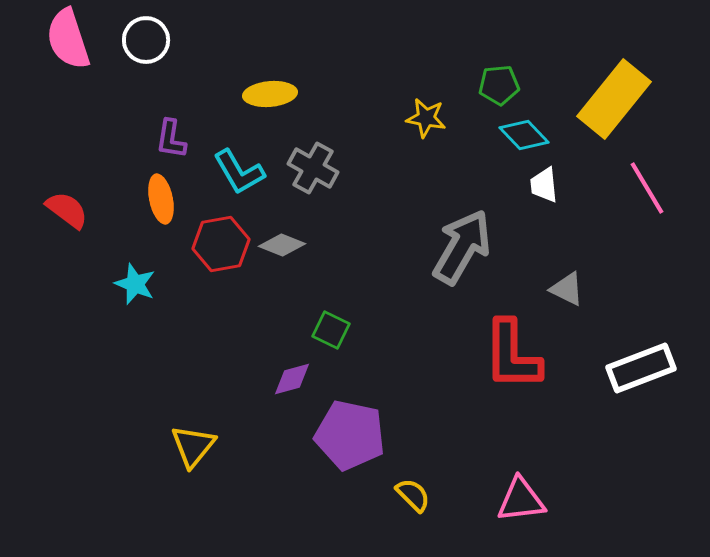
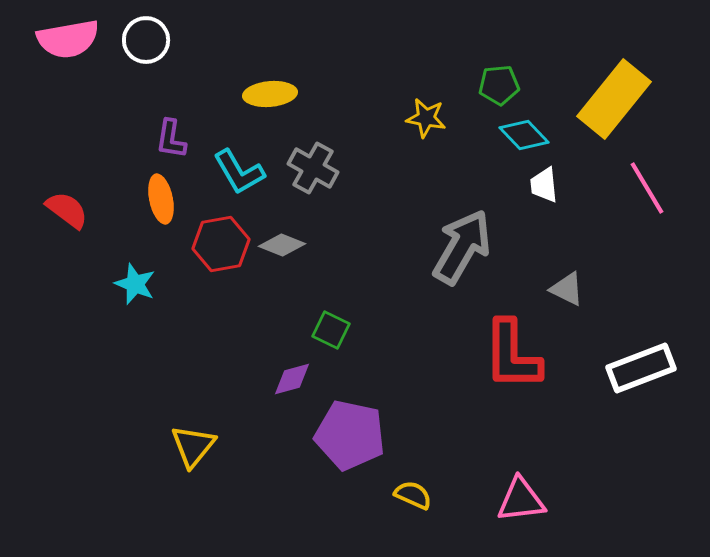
pink semicircle: rotated 82 degrees counterclockwise
yellow semicircle: rotated 21 degrees counterclockwise
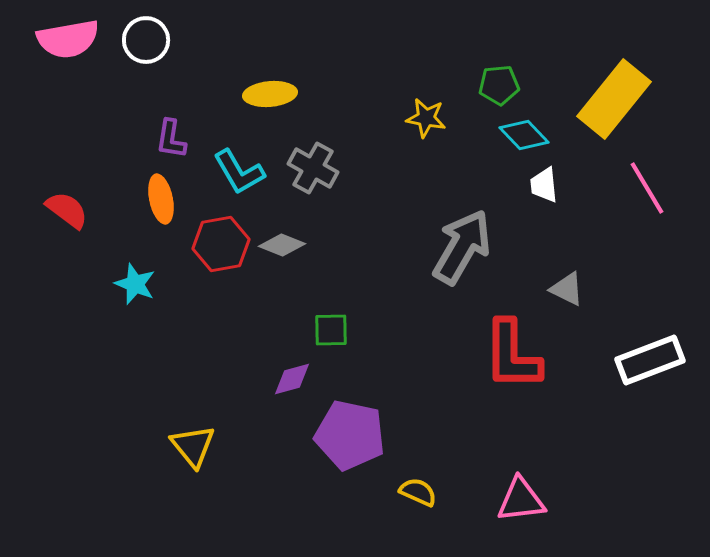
green square: rotated 27 degrees counterclockwise
white rectangle: moved 9 px right, 8 px up
yellow triangle: rotated 18 degrees counterclockwise
yellow semicircle: moved 5 px right, 3 px up
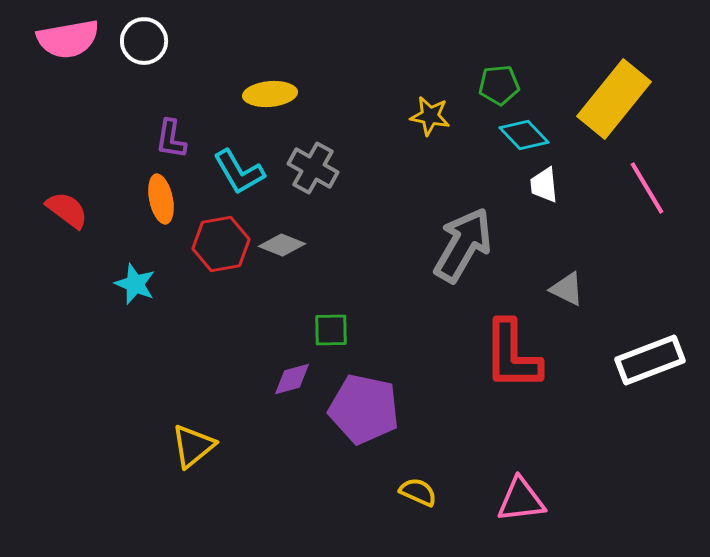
white circle: moved 2 px left, 1 px down
yellow star: moved 4 px right, 2 px up
gray arrow: moved 1 px right, 2 px up
purple pentagon: moved 14 px right, 26 px up
yellow triangle: rotated 30 degrees clockwise
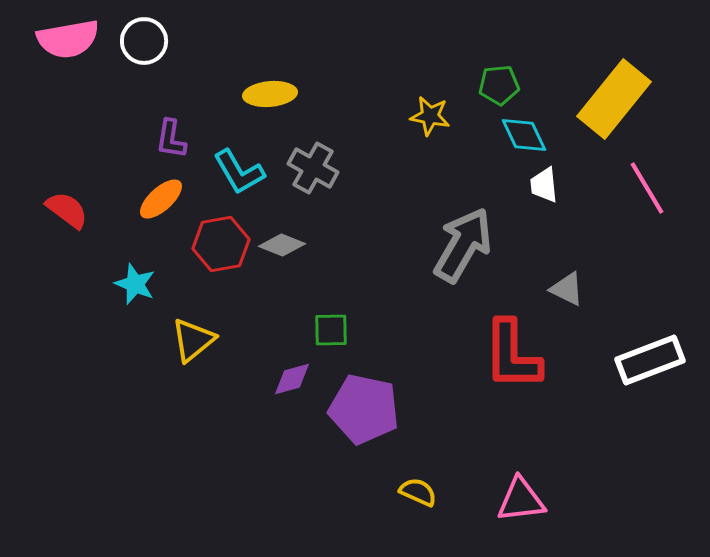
cyan diamond: rotated 18 degrees clockwise
orange ellipse: rotated 60 degrees clockwise
yellow triangle: moved 106 px up
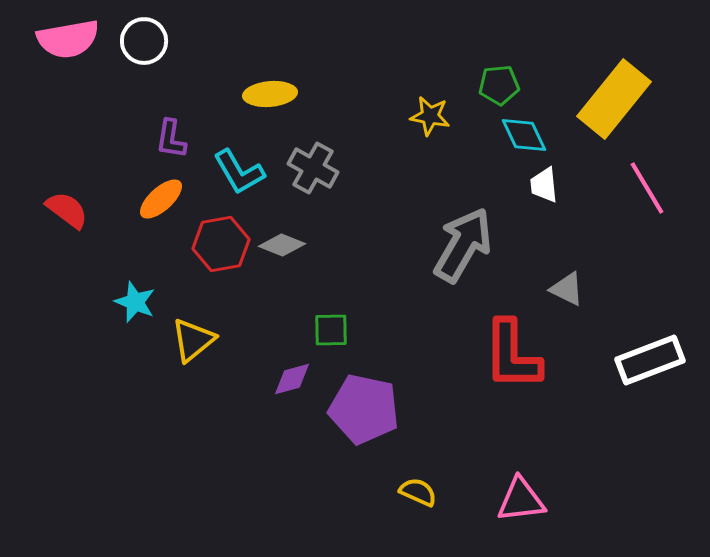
cyan star: moved 18 px down
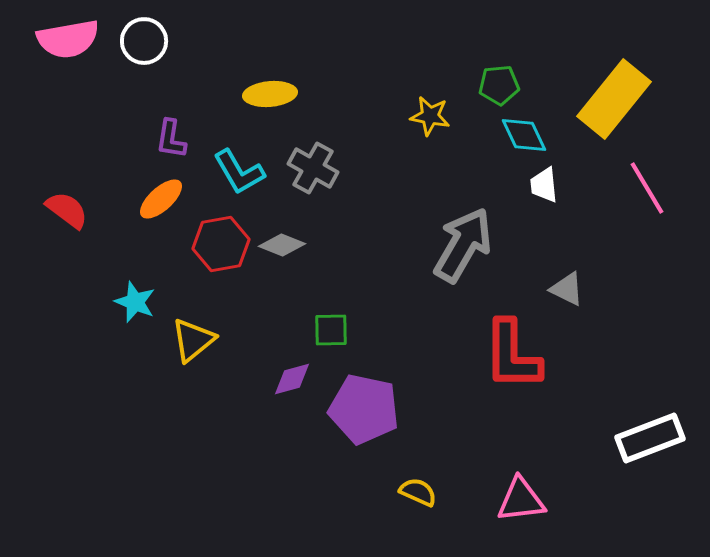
white rectangle: moved 78 px down
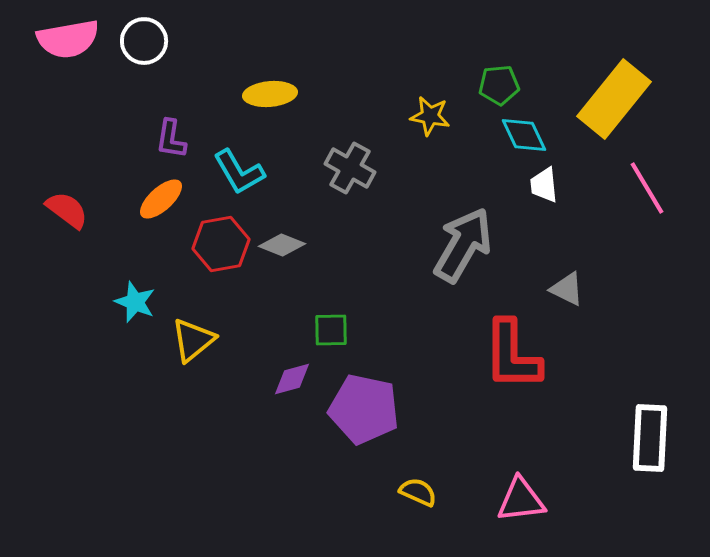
gray cross: moved 37 px right
white rectangle: rotated 66 degrees counterclockwise
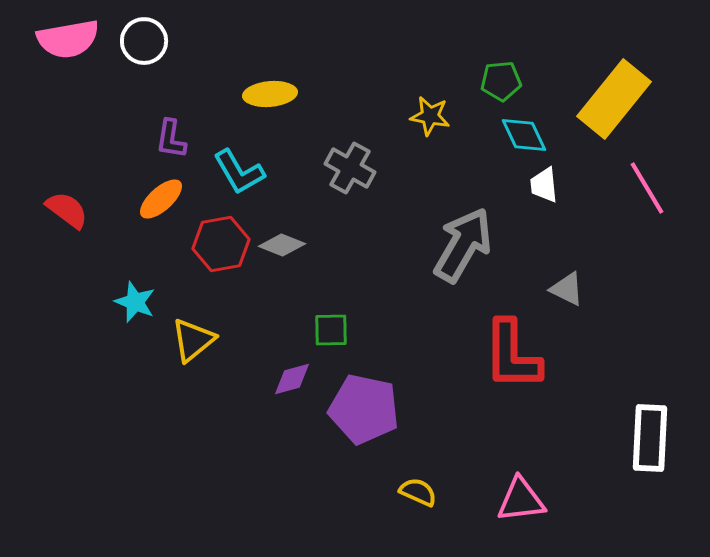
green pentagon: moved 2 px right, 4 px up
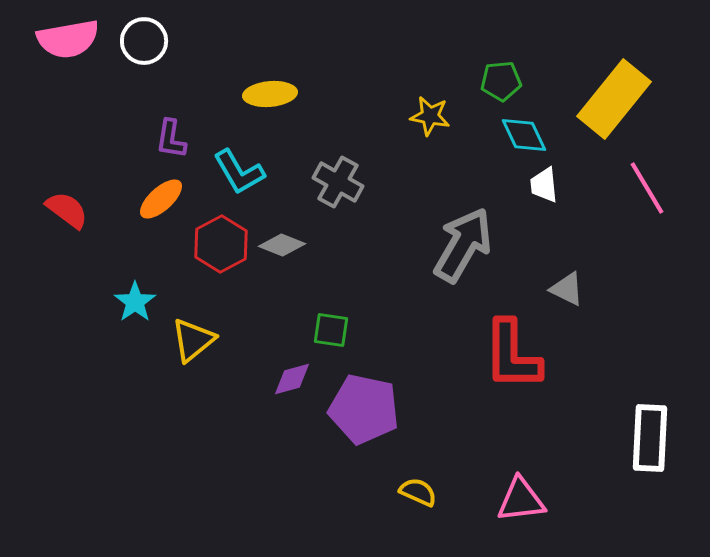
gray cross: moved 12 px left, 14 px down
red hexagon: rotated 18 degrees counterclockwise
cyan star: rotated 15 degrees clockwise
green square: rotated 9 degrees clockwise
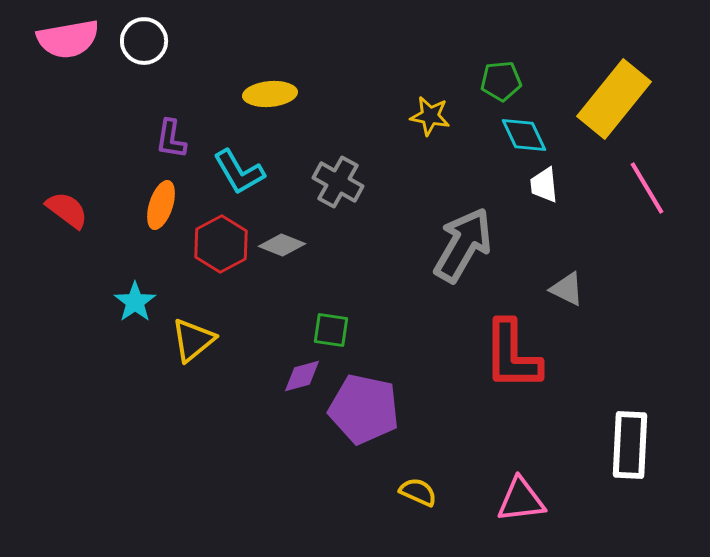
orange ellipse: moved 6 px down; rotated 30 degrees counterclockwise
purple diamond: moved 10 px right, 3 px up
white rectangle: moved 20 px left, 7 px down
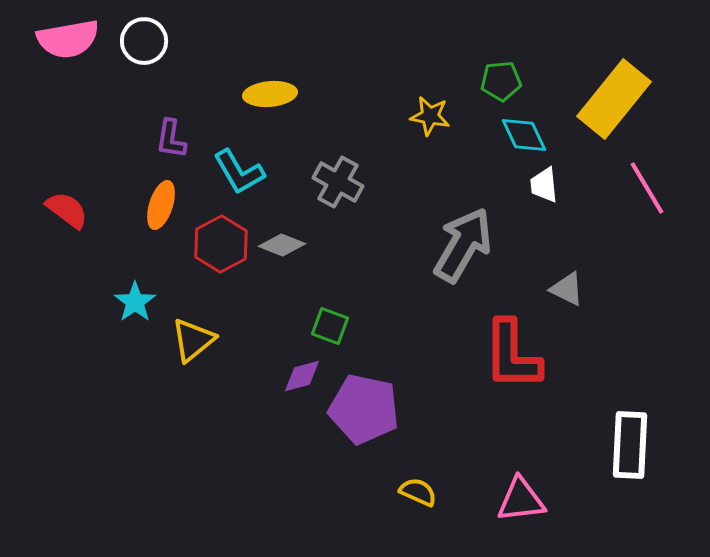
green square: moved 1 px left, 4 px up; rotated 12 degrees clockwise
